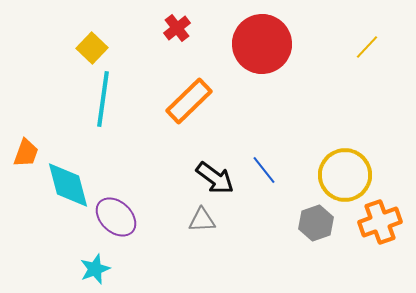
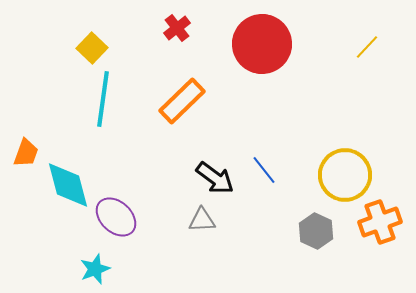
orange rectangle: moved 7 px left
gray hexagon: moved 8 px down; rotated 16 degrees counterclockwise
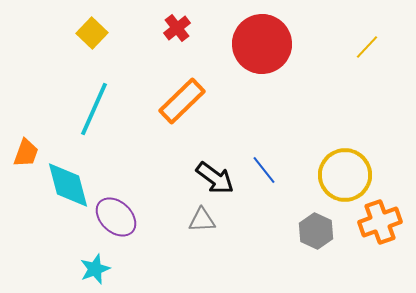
yellow square: moved 15 px up
cyan line: moved 9 px left, 10 px down; rotated 16 degrees clockwise
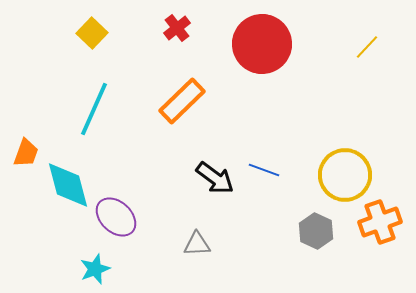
blue line: rotated 32 degrees counterclockwise
gray triangle: moved 5 px left, 24 px down
